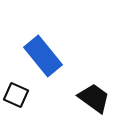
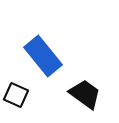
black trapezoid: moved 9 px left, 4 px up
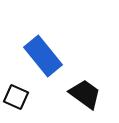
black square: moved 2 px down
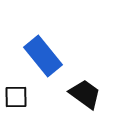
black square: rotated 25 degrees counterclockwise
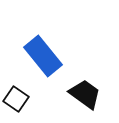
black square: moved 2 px down; rotated 35 degrees clockwise
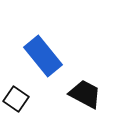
black trapezoid: rotated 8 degrees counterclockwise
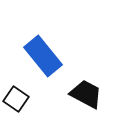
black trapezoid: moved 1 px right
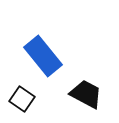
black square: moved 6 px right
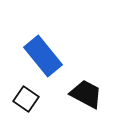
black square: moved 4 px right
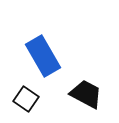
blue rectangle: rotated 9 degrees clockwise
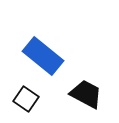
blue rectangle: rotated 21 degrees counterclockwise
